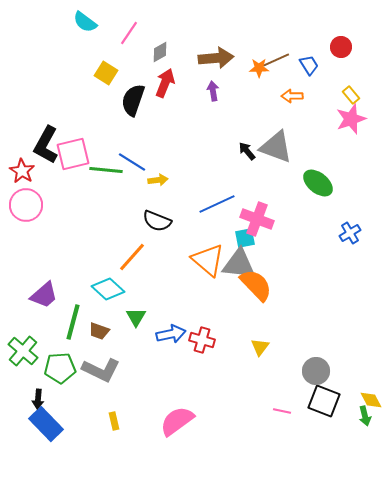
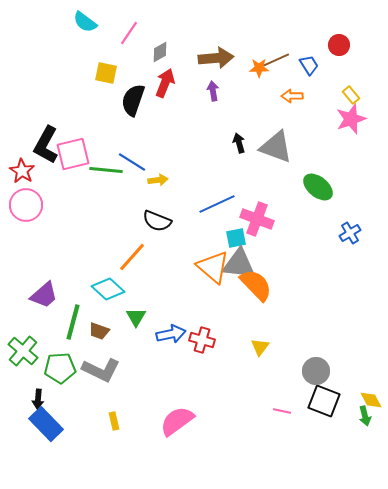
red circle at (341, 47): moved 2 px left, 2 px up
yellow square at (106, 73): rotated 20 degrees counterclockwise
black arrow at (247, 151): moved 8 px left, 8 px up; rotated 24 degrees clockwise
green ellipse at (318, 183): moved 4 px down
cyan square at (245, 238): moved 9 px left
orange triangle at (208, 260): moved 5 px right, 7 px down
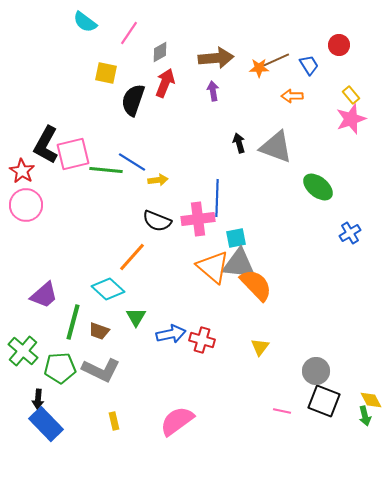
blue line at (217, 204): moved 6 px up; rotated 63 degrees counterclockwise
pink cross at (257, 219): moved 59 px left; rotated 28 degrees counterclockwise
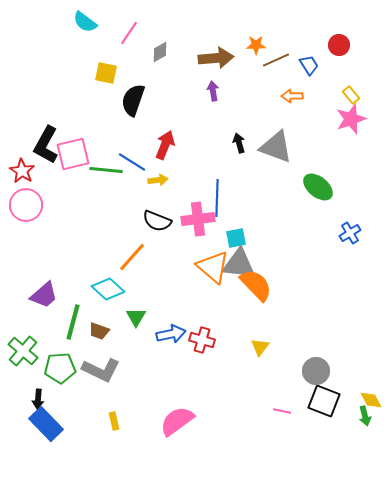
orange star at (259, 68): moved 3 px left, 23 px up
red arrow at (165, 83): moved 62 px down
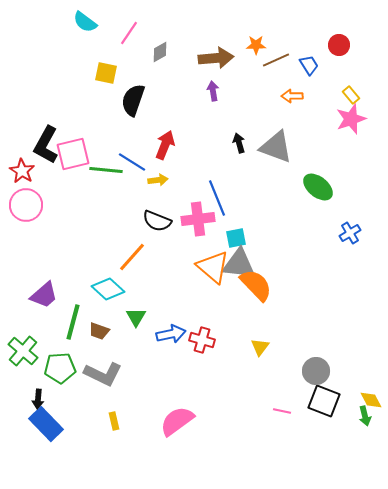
blue line at (217, 198): rotated 24 degrees counterclockwise
gray L-shape at (101, 370): moved 2 px right, 4 px down
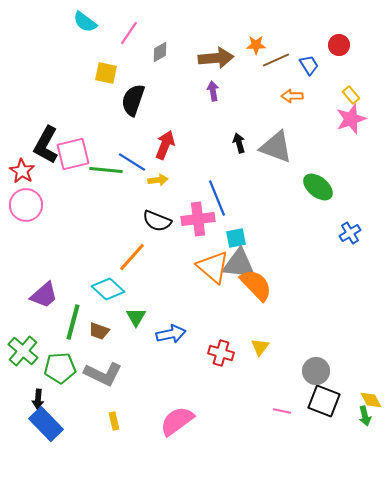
red cross at (202, 340): moved 19 px right, 13 px down
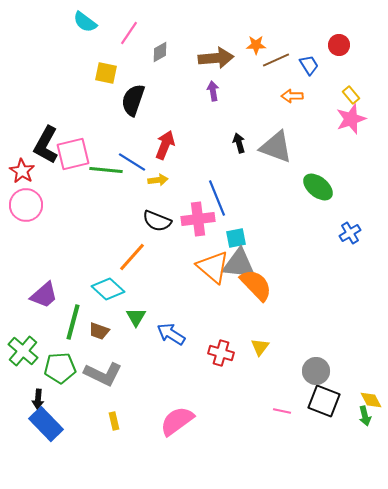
blue arrow at (171, 334): rotated 136 degrees counterclockwise
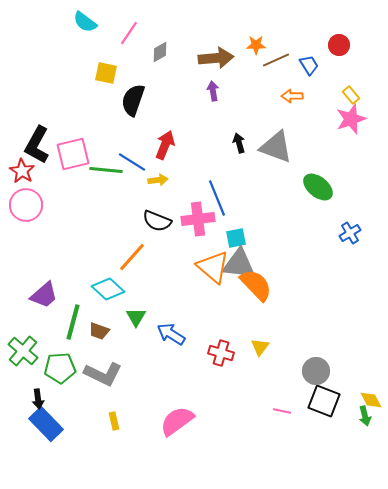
black L-shape at (46, 145): moved 9 px left
black arrow at (38, 399): rotated 12 degrees counterclockwise
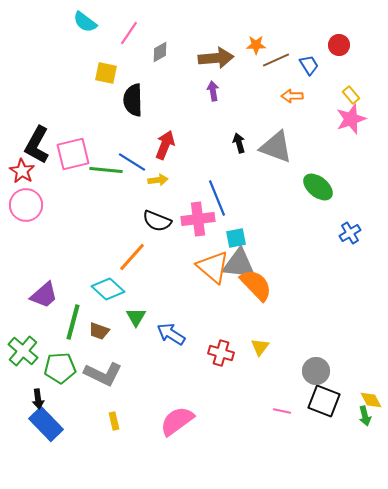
black semicircle at (133, 100): rotated 20 degrees counterclockwise
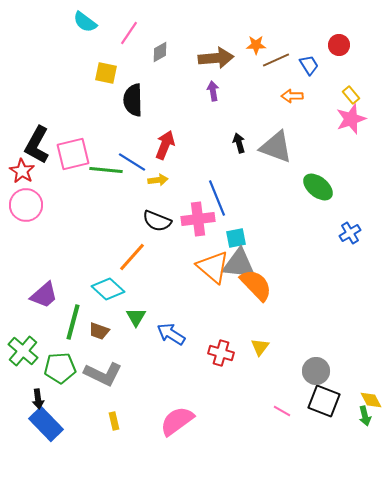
pink line at (282, 411): rotated 18 degrees clockwise
